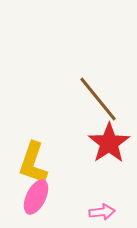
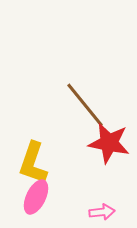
brown line: moved 13 px left, 6 px down
red star: rotated 27 degrees counterclockwise
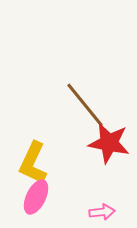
yellow L-shape: rotated 6 degrees clockwise
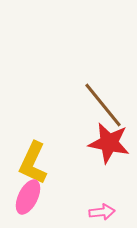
brown line: moved 18 px right
pink ellipse: moved 8 px left
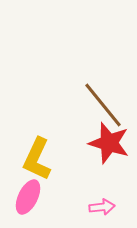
red star: rotated 6 degrees clockwise
yellow L-shape: moved 4 px right, 4 px up
pink arrow: moved 5 px up
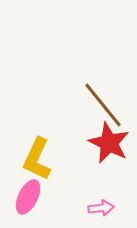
red star: rotated 9 degrees clockwise
pink arrow: moved 1 px left, 1 px down
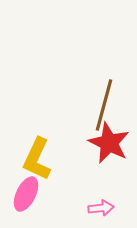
brown line: moved 1 px right; rotated 54 degrees clockwise
pink ellipse: moved 2 px left, 3 px up
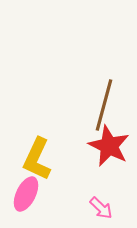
red star: moved 3 px down
pink arrow: rotated 50 degrees clockwise
